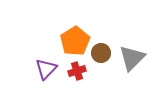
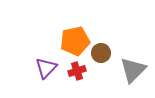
orange pentagon: rotated 20 degrees clockwise
gray triangle: moved 1 px right, 12 px down
purple triangle: moved 1 px up
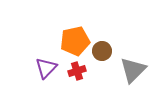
brown circle: moved 1 px right, 2 px up
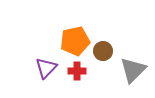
brown circle: moved 1 px right
red cross: rotated 18 degrees clockwise
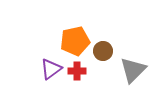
purple triangle: moved 5 px right, 1 px down; rotated 10 degrees clockwise
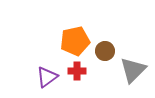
brown circle: moved 2 px right
purple triangle: moved 4 px left, 8 px down
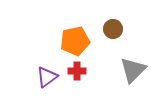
brown circle: moved 8 px right, 22 px up
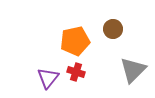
red cross: moved 1 px left, 1 px down; rotated 18 degrees clockwise
purple triangle: moved 1 px right, 1 px down; rotated 15 degrees counterclockwise
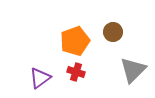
brown circle: moved 3 px down
orange pentagon: rotated 8 degrees counterclockwise
purple triangle: moved 8 px left; rotated 15 degrees clockwise
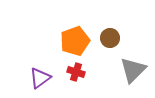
brown circle: moved 3 px left, 6 px down
